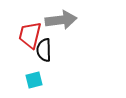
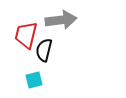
red trapezoid: moved 4 px left
black semicircle: rotated 15 degrees clockwise
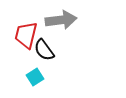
black semicircle: rotated 50 degrees counterclockwise
cyan square: moved 1 px right, 3 px up; rotated 18 degrees counterclockwise
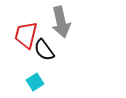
gray arrow: moved 2 px down; rotated 84 degrees clockwise
cyan square: moved 5 px down
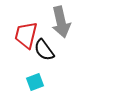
cyan square: rotated 12 degrees clockwise
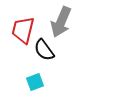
gray arrow: rotated 36 degrees clockwise
red trapezoid: moved 3 px left, 5 px up
